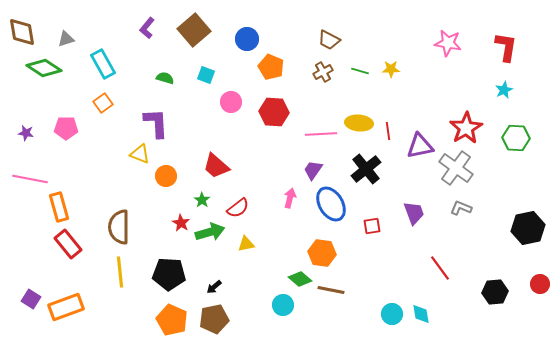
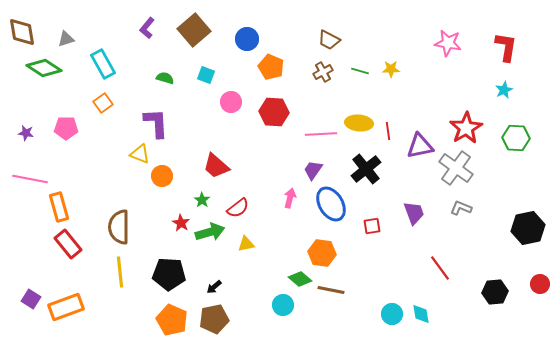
orange circle at (166, 176): moved 4 px left
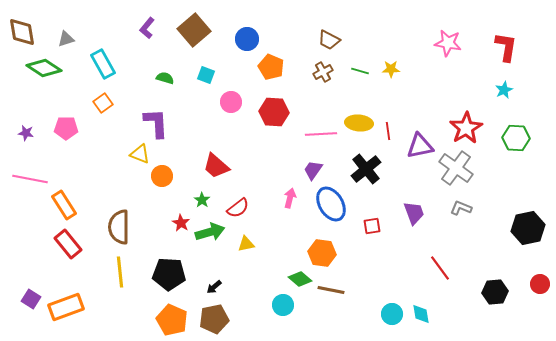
orange rectangle at (59, 207): moved 5 px right, 2 px up; rotated 16 degrees counterclockwise
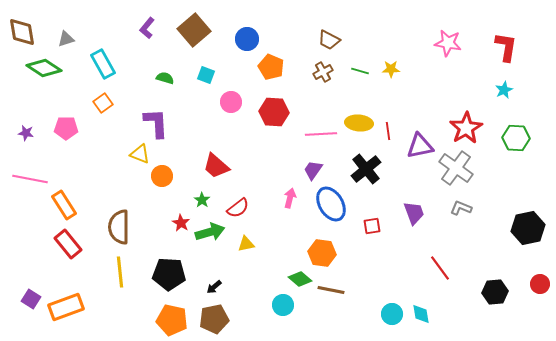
orange pentagon at (172, 320): rotated 12 degrees counterclockwise
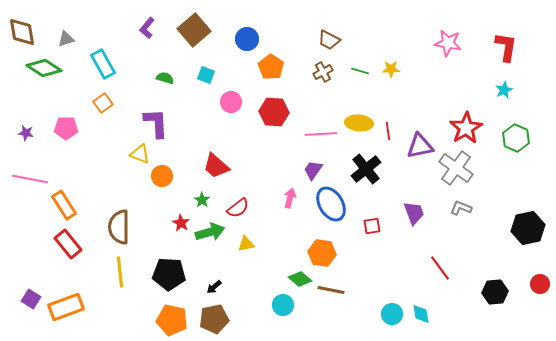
orange pentagon at (271, 67): rotated 10 degrees clockwise
green hexagon at (516, 138): rotated 20 degrees clockwise
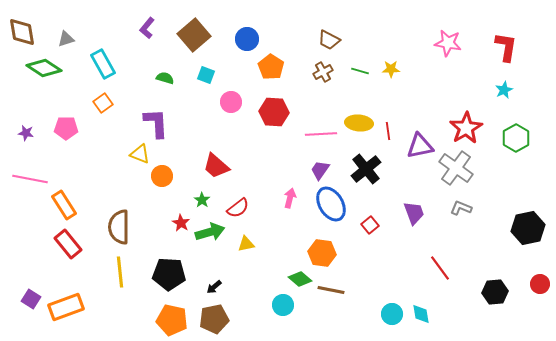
brown square at (194, 30): moved 5 px down
green hexagon at (516, 138): rotated 8 degrees clockwise
purple trapezoid at (313, 170): moved 7 px right
red square at (372, 226): moved 2 px left, 1 px up; rotated 30 degrees counterclockwise
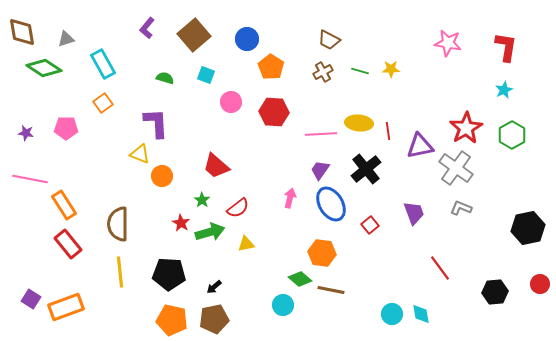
green hexagon at (516, 138): moved 4 px left, 3 px up
brown semicircle at (119, 227): moved 1 px left, 3 px up
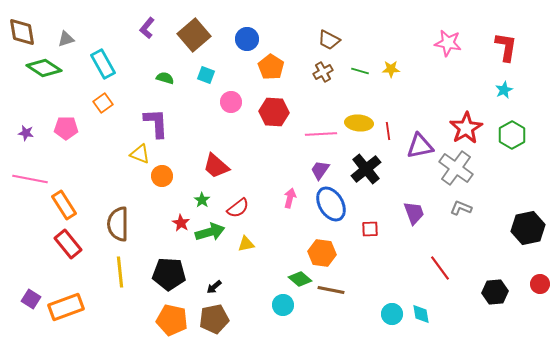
red square at (370, 225): moved 4 px down; rotated 36 degrees clockwise
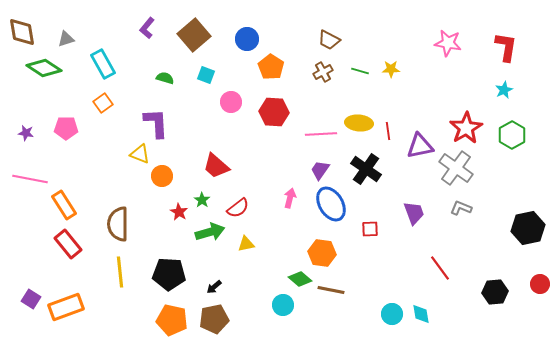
black cross at (366, 169): rotated 16 degrees counterclockwise
red star at (181, 223): moved 2 px left, 11 px up
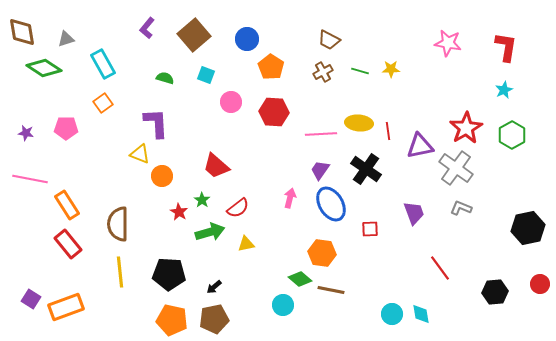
orange rectangle at (64, 205): moved 3 px right
